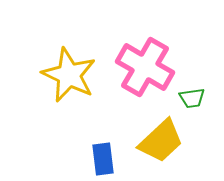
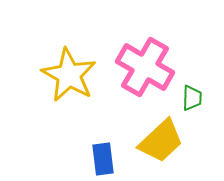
yellow star: rotated 4 degrees clockwise
green trapezoid: rotated 80 degrees counterclockwise
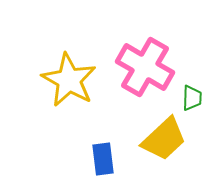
yellow star: moved 5 px down
yellow trapezoid: moved 3 px right, 2 px up
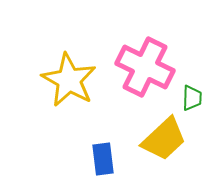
pink cross: rotated 4 degrees counterclockwise
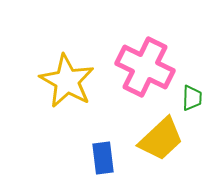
yellow star: moved 2 px left, 1 px down
yellow trapezoid: moved 3 px left
blue rectangle: moved 1 px up
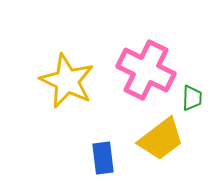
pink cross: moved 1 px right, 3 px down
yellow star: rotated 4 degrees counterclockwise
yellow trapezoid: rotated 6 degrees clockwise
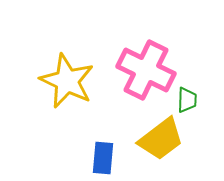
green trapezoid: moved 5 px left, 2 px down
blue rectangle: rotated 12 degrees clockwise
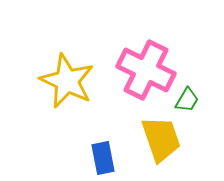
green trapezoid: rotated 28 degrees clockwise
yellow trapezoid: rotated 72 degrees counterclockwise
blue rectangle: rotated 16 degrees counterclockwise
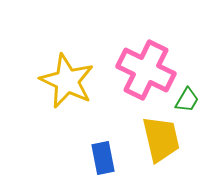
yellow trapezoid: rotated 6 degrees clockwise
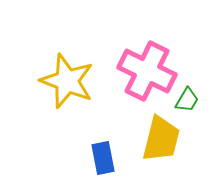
pink cross: moved 1 px right, 1 px down
yellow star: rotated 4 degrees counterclockwise
yellow trapezoid: rotated 27 degrees clockwise
